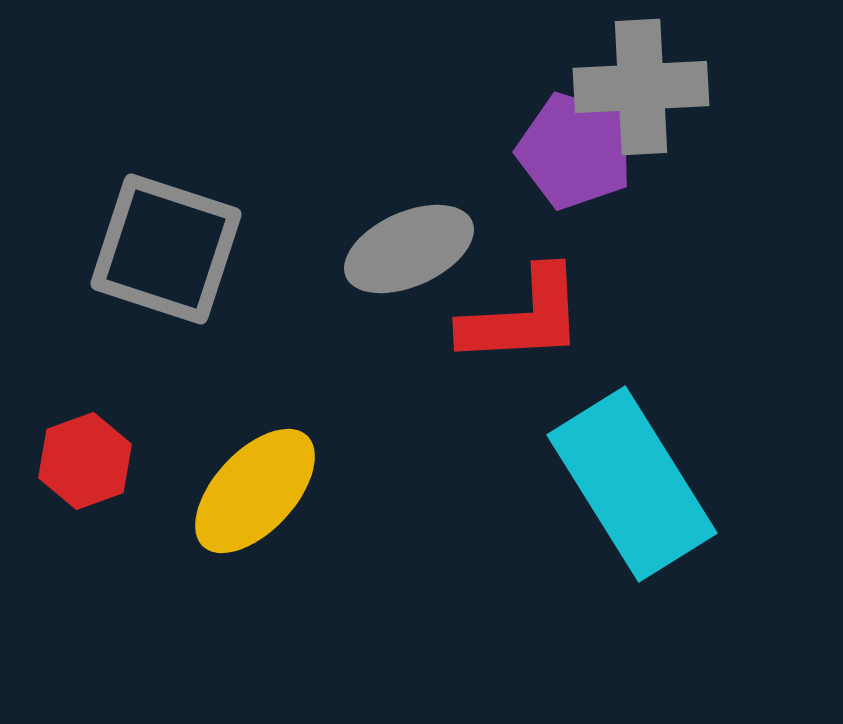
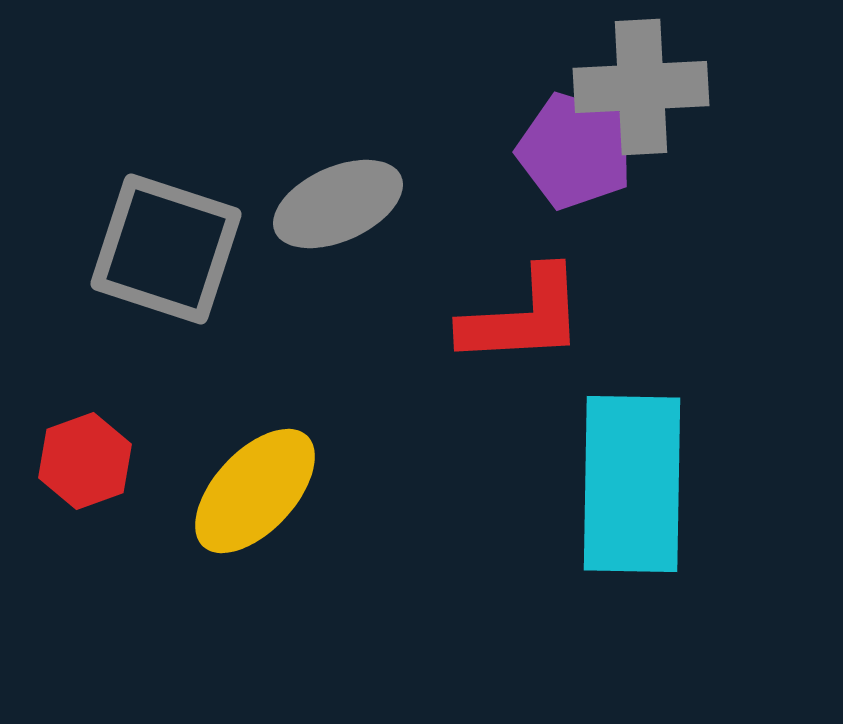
gray ellipse: moved 71 px left, 45 px up
cyan rectangle: rotated 33 degrees clockwise
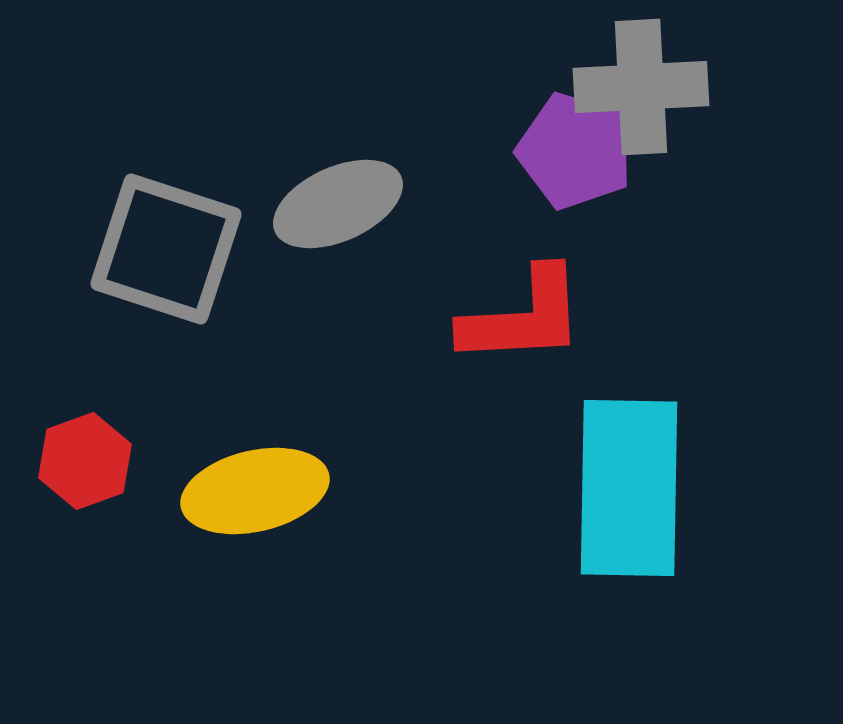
cyan rectangle: moved 3 px left, 4 px down
yellow ellipse: rotated 34 degrees clockwise
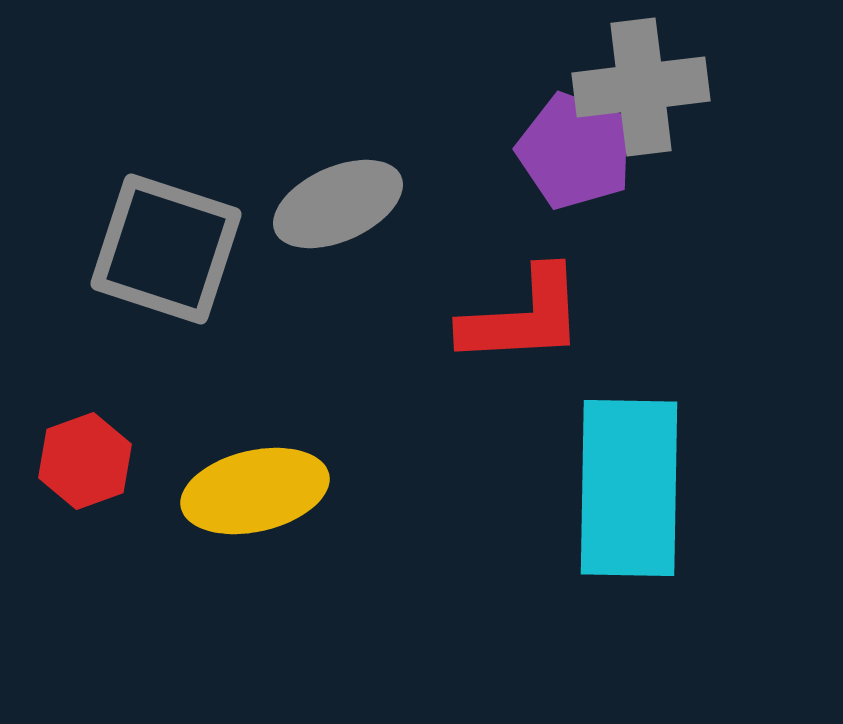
gray cross: rotated 4 degrees counterclockwise
purple pentagon: rotated 3 degrees clockwise
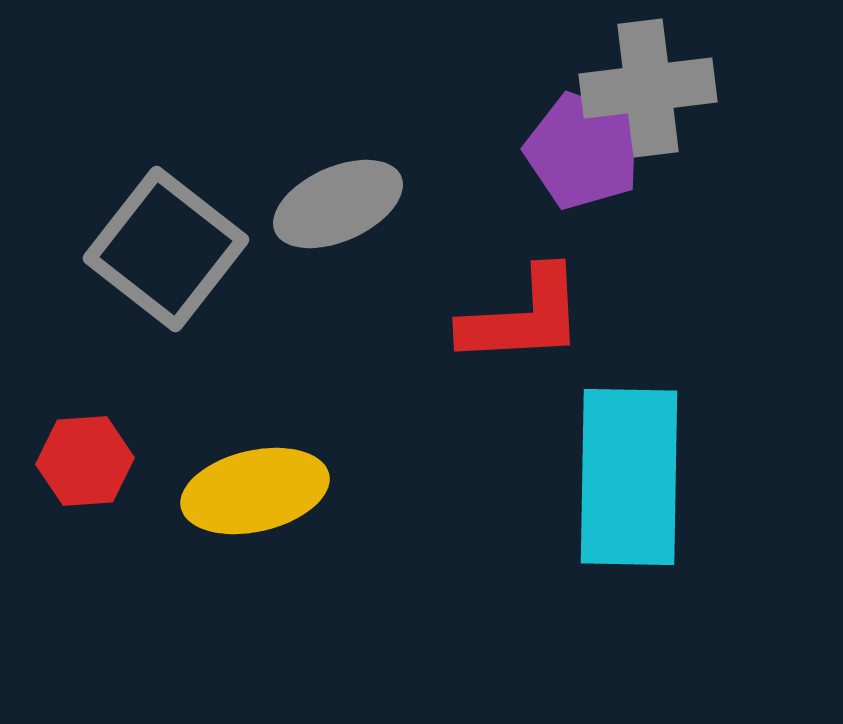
gray cross: moved 7 px right, 1 px down
purple pentagon: moved 8 px right
gray square: rotated 20 degrees clockwise
red hexagon: rotated 16 degrees clockwise
cyan rectangle: moved 11 px up
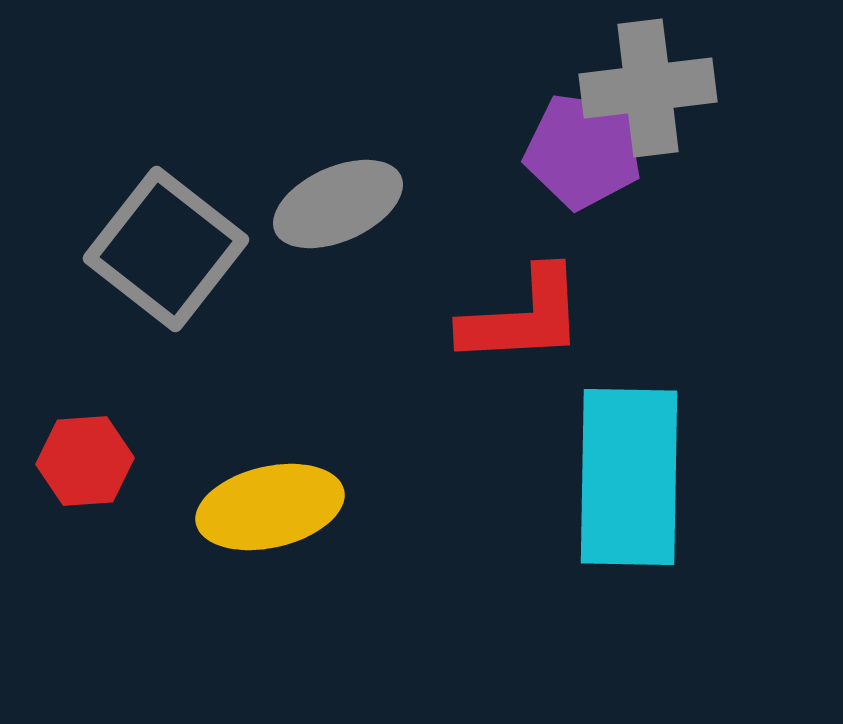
purple pentagon: rotated 12 degrees counterclockwise
yellow ellipse: moved 15 px right, 16 px down
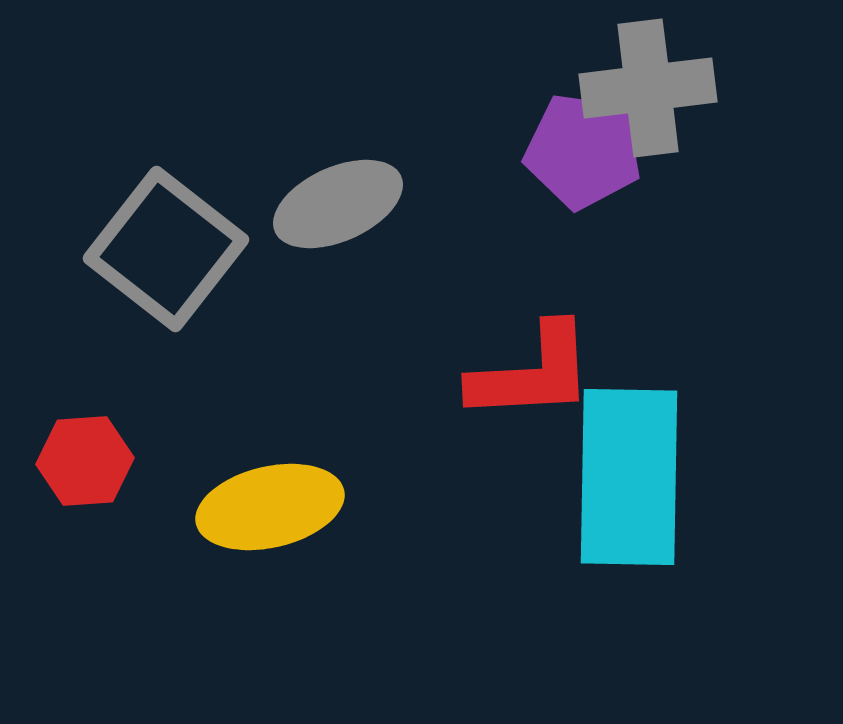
red L-shape: moved 9 px right, 56 px down
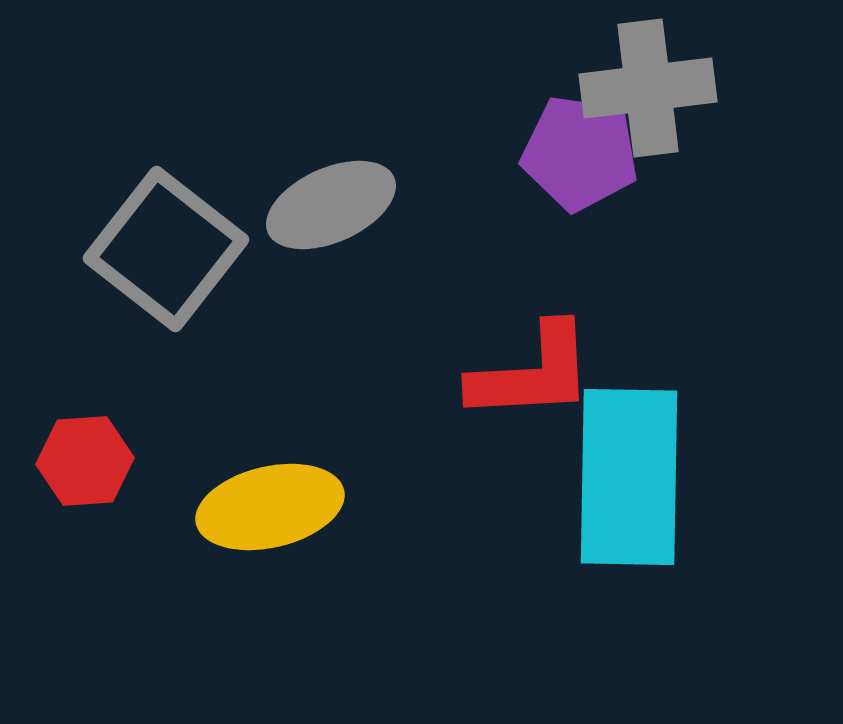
purple pentagon: moved 3 px left, 2 px down
gray ellipse: moved 7 px left, 1 px down
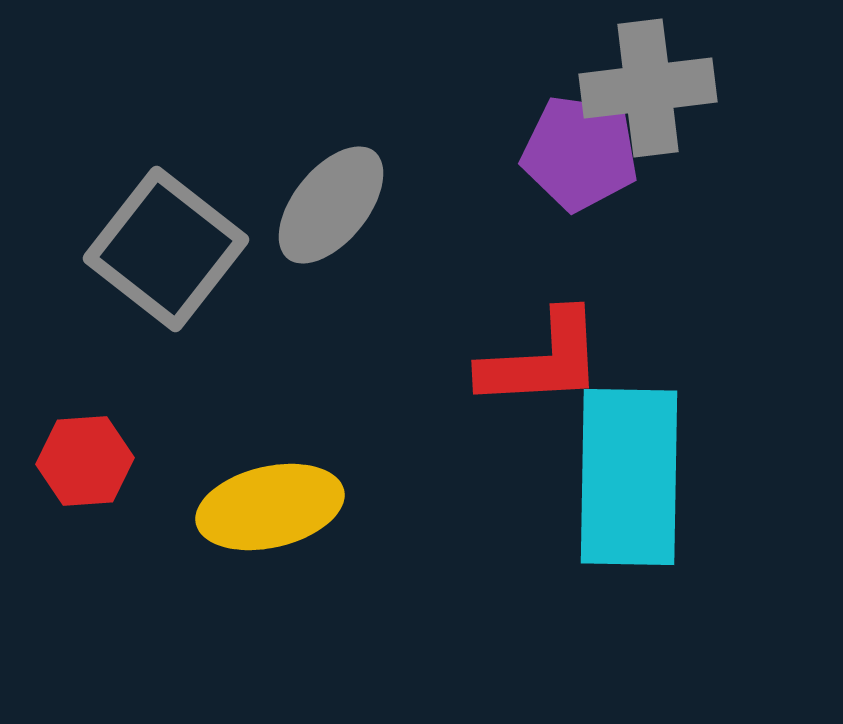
gray ellipse: rotated 27 degrees counterclockwise
red L-shape: moved 10 px right, 13 px up
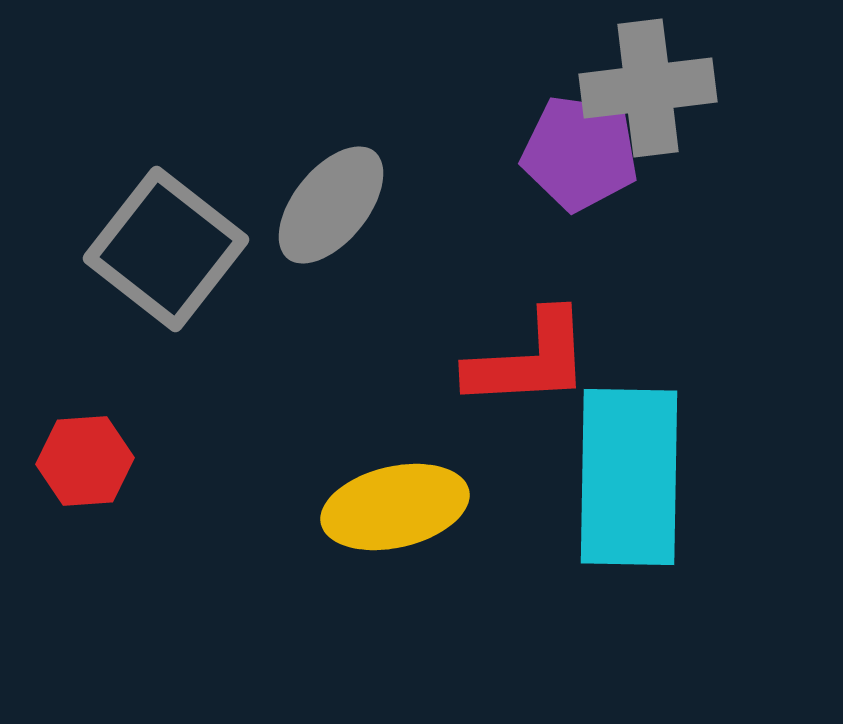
red L-shape: moved 13 px left
yellow ellipse: moved 125 px right
